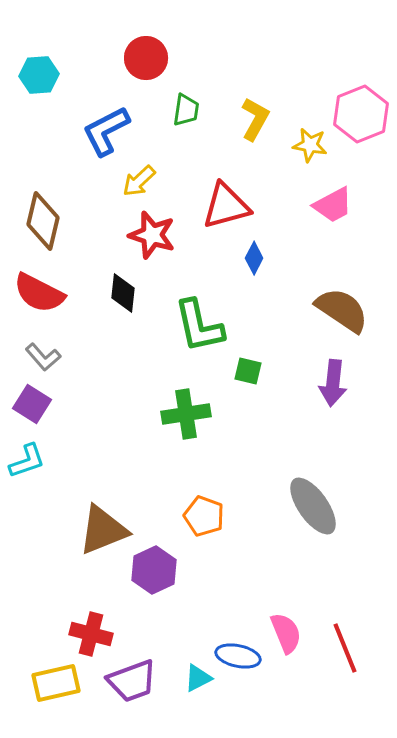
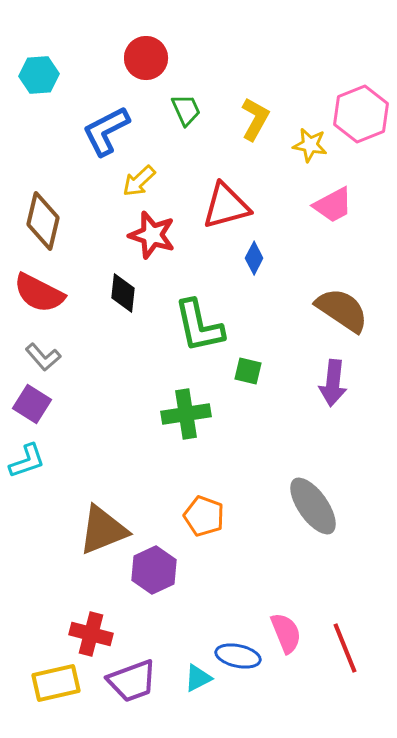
green trapezoid: rotated 32 degrees counterclockwise
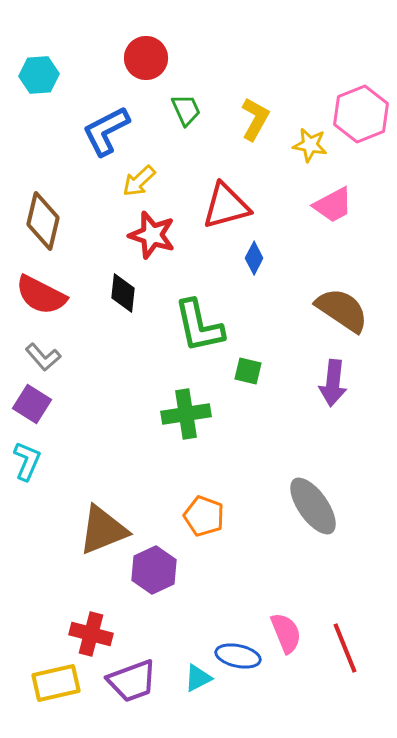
red semicircle: moved 2 px right, 2 px down
cyan L-shape: rotated 48 degrees counterclockwise
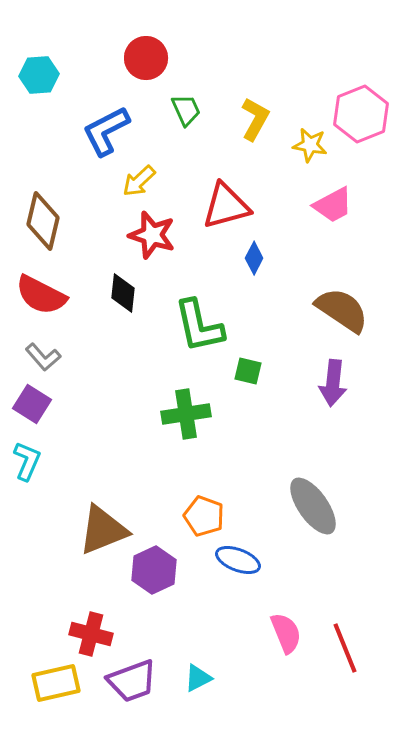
blue ellipse: moved 96 px up; rotated 9 degrees clockwise
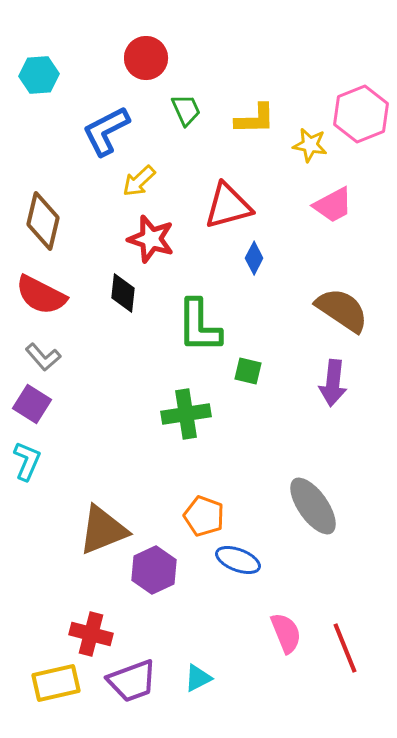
yellow L-shape: rotated 60 degrees clockwise
red triangle: moved 2 px right
red star: moved 1 px left, 4 px down
green L-shape: rotated 12 degrees clockwise
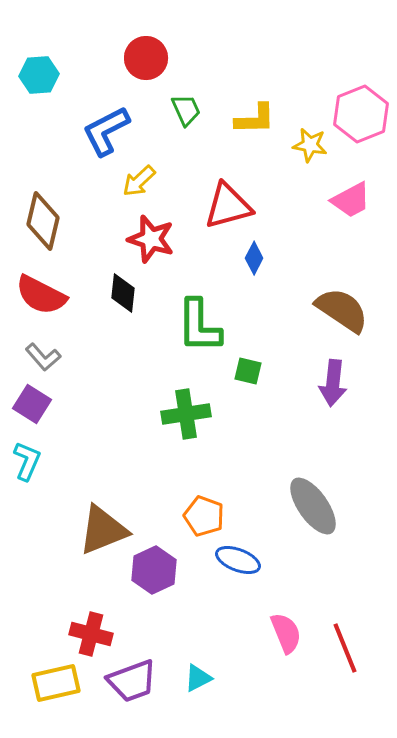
pink trapezoid: moved 18 px right, 5 px up
